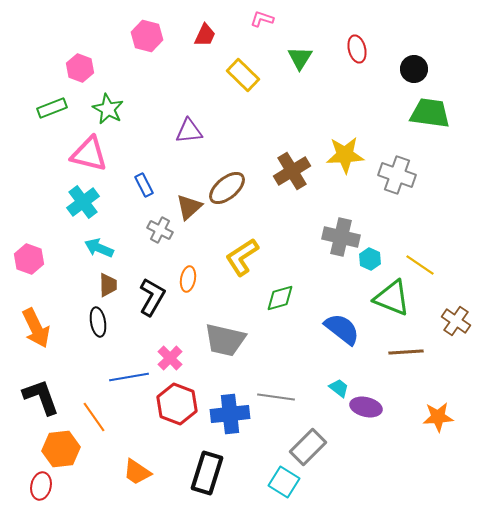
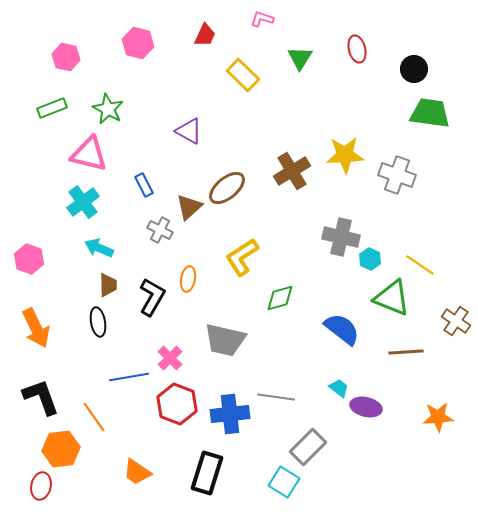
pink hexagon at (147, 36): moved 9 px left, 7 px down
pink hexagon at (80, 68): moved 14 px left, 11 px up; rotated 8 degrees counterclockwise
purple triangle at (189, 131): rotated 36 degrees clockwise
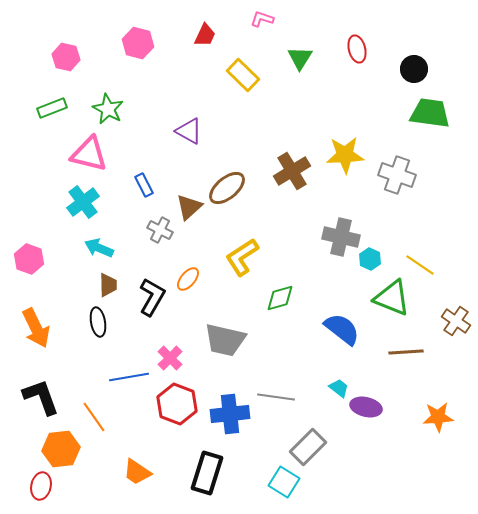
orange ellipse at (188, 279): rotated 30 degrees clockwise
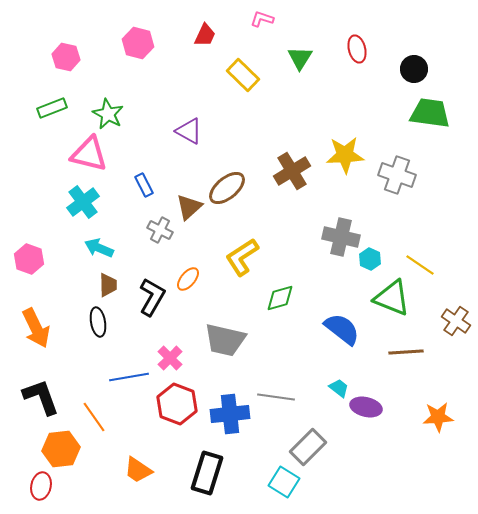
green star at (108, 109): moved 5 px down
orange trapezoid at (137, 472): moved 1 px right, 2 px up
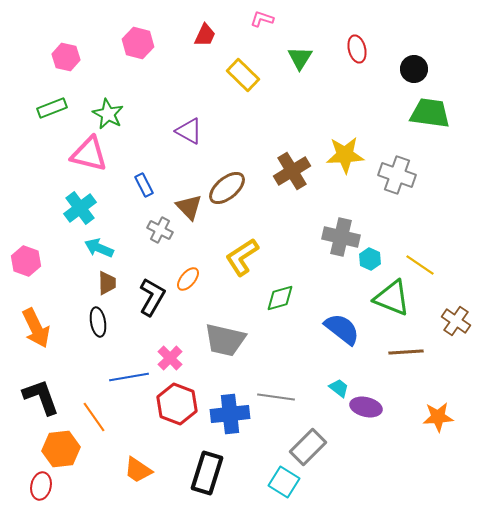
cyan cross at (83, 202): moved 3 px left, 6 px down
brown triangle at (189, 207): rotated 32 degrees counterclockwise
pink hexagon at (29, 259): moved 3 px left, 2 px down
brown trapezoid at (108, 285): moved 1 px left, 2 px up
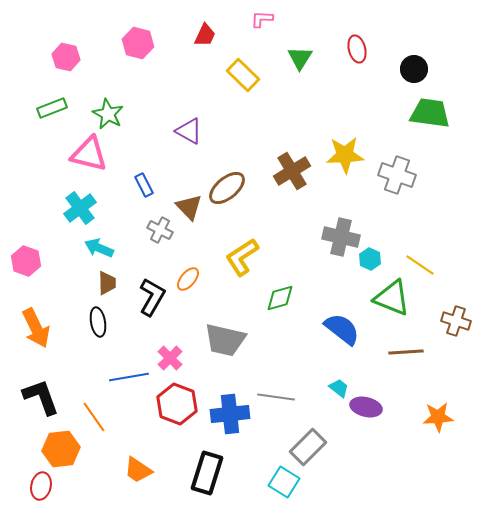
pink L-shape at (262, 19): rotated 15 degrees counterclockwise
brown cross at (456, 321): rotated 16 degrees counterclockwise
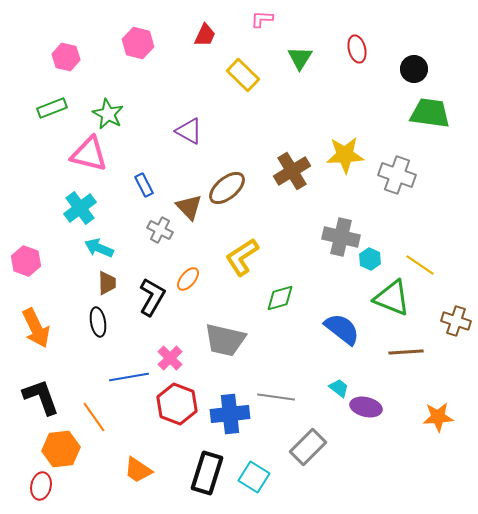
cyan square at (284, 482): moved 30 px left, 5 px up
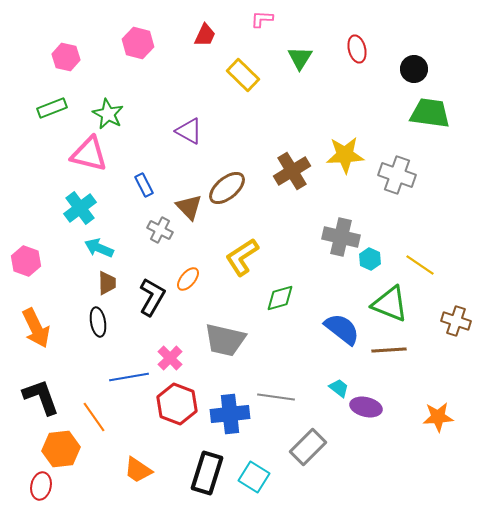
green triangle at (392, 298): moved 2 px left, 6 px down
brown line at (406, 352): moved 17 px left, 2 px up
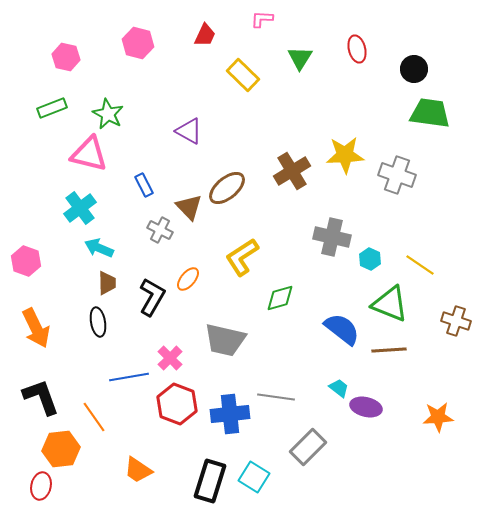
gray cross at (341, 237): moved 9 px left
black rectangle at (207, 473): moved 3 px right, 8 px down
